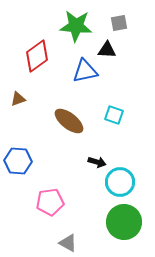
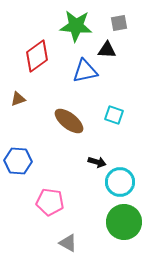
pink pentagon: rotated 16 degrees clockwise
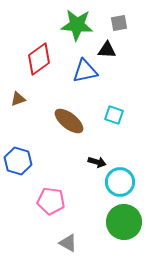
green star: moved 1 px right, 1 px up
red diamond: moved 2 px right, 3 px down
blue hexagon: rotated 12 degrees clockwise
pink pentagon: moved 1 px right, 1 px up
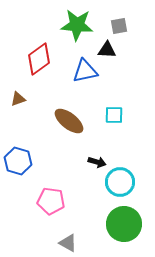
gray square: moved 3 px down
cyan square: rotated 18 degrees counterclockwise
green circle: moved 2 px down
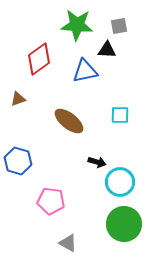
cyan square: moved 6 px right
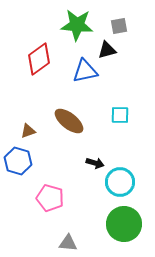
black triangle: rotated 18 degrees counterclockwise
brown triangle: moved 10 px right, 32 px down
black arrow: moved 2 px left, 1 px down
pink pentagon: moved 1 px left, 3 px up; rotated 8 degrees clockwise
gray triangle: rotated 24 degrees counterclockwise
